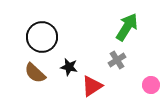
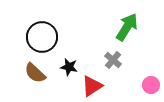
gray cross: moved 4 px left; rotated 18 degrees counterclockwise
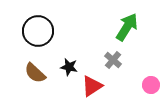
black circle: moved 4 px left, 6 px up
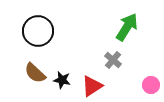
black star: moved 7 px left, 13 px down
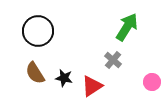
brown semicircle: rotated 15 degrees clockwise
black star: moved 2 px right, 2 px up
pink circle: moved 1 px right, 3 px up
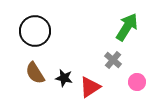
black circle: moved 3 px left
pink circle: moved 15 px left
red triangle: moved 2 px left, 1 px down
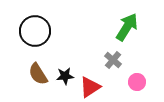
brown semicircle: moved 3 px right, 1 px down
black star: moved 1 px right, 2 px up; rotated 18 degrees counterclockwise
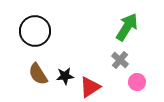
gray cross: moved 7 px right
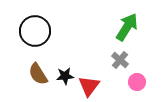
red triangle: moved 1 px left, 1 px up; rotated 20 degrees counterclockwise
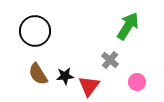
green arrow: moved 1 px right, 1 px up
gray cross: moved 10 px left
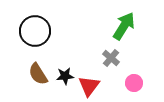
green arrow: moved 4 px left
gray cross: moved 1 px right, 2 px up
pink circle: moved 3 px left, 1 px down
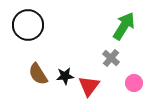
black circle: moved 7 px left, 6 px up
